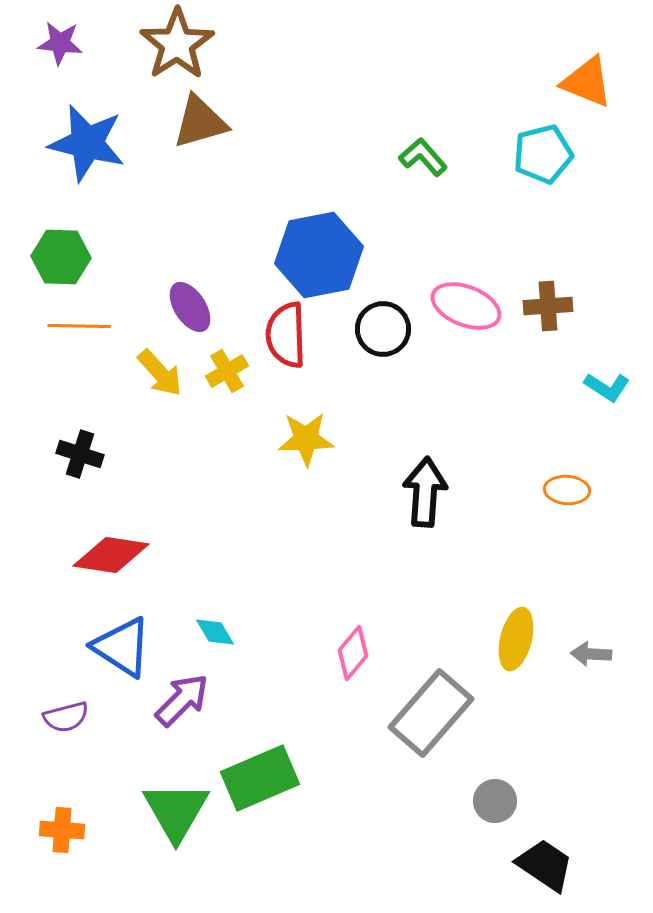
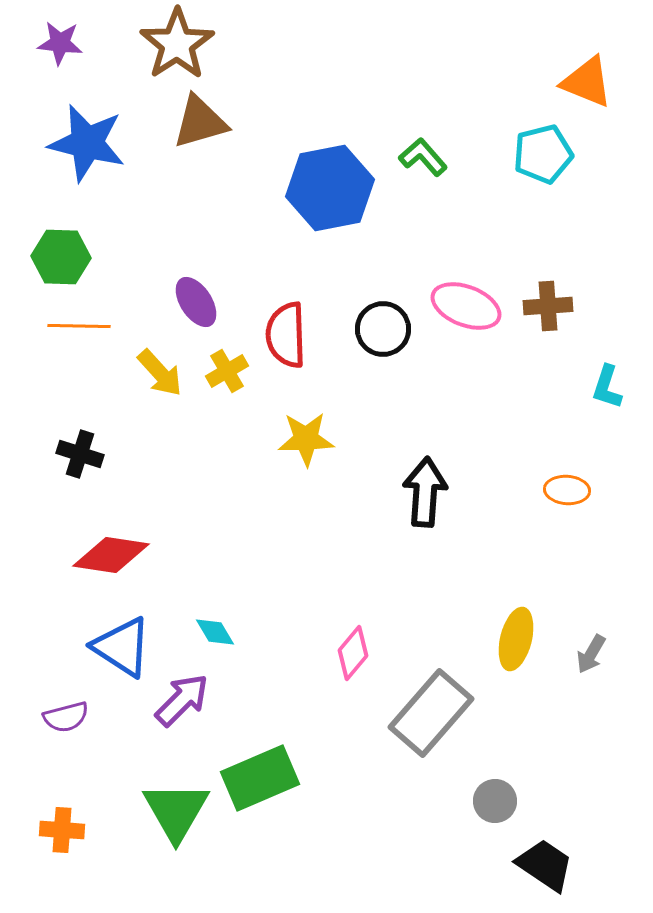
blue hexagon: moved 11 px right, 67 px up
purple ellipse: moved 6 px right, 5 px up
cyan L-shape: rotated 75 degrees clockwise
gray arrow: rotated 63 degrees counterclockwise
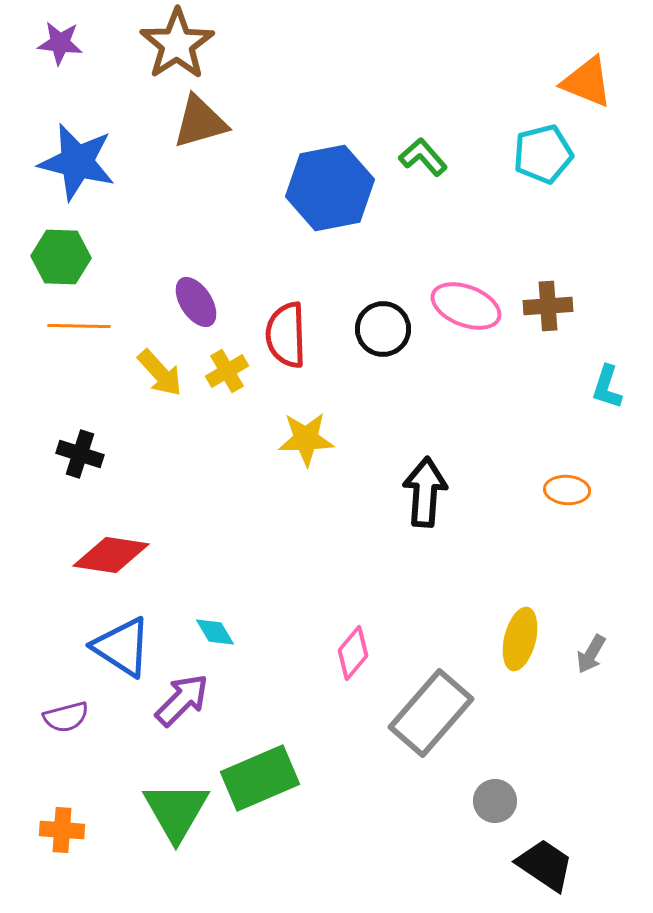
blue star: moved 10 px left, 19 px down
yellow ellipse: moved 4 px right
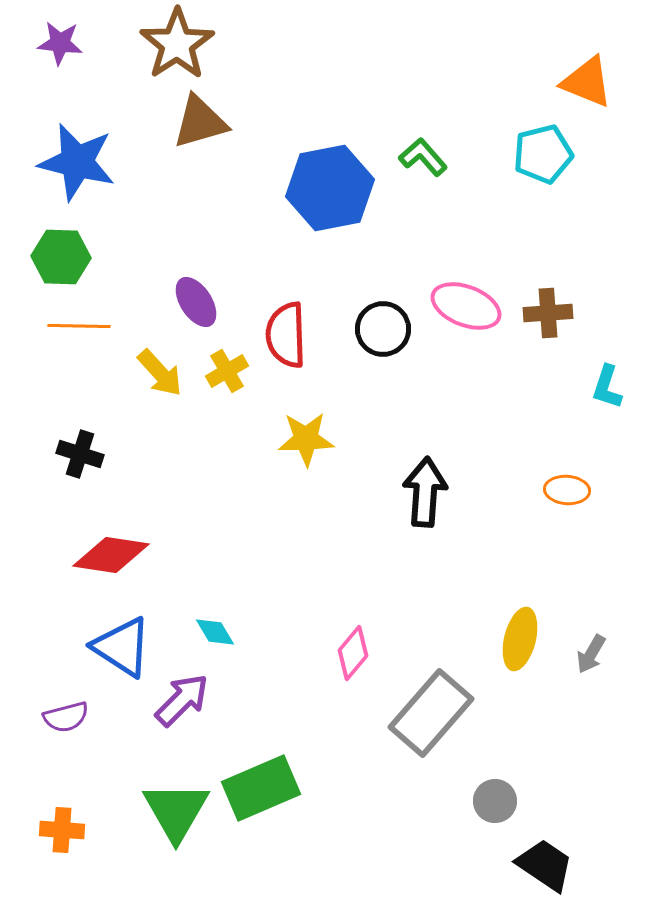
brown cross: moved 7 px down
green rectangle: moved 1 px right, 10 px down
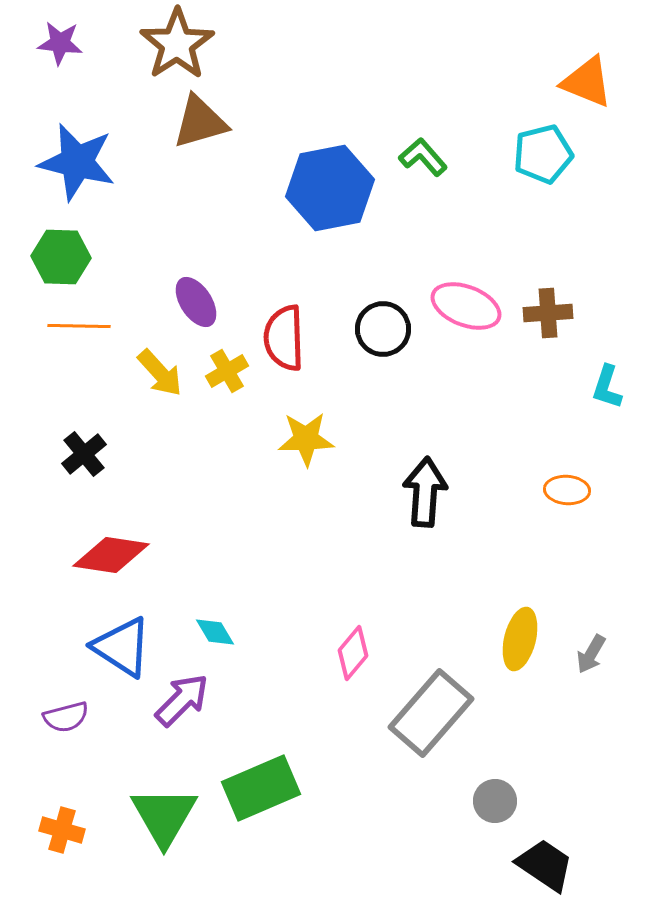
red semicircle: moved 2 px left, 3 px down
black cross: moved 4 px right; rotated 33 degrees clockwise
green triangle: moved 12 px left, 5 px down
orange cross: rotated 12 degrees clockwise
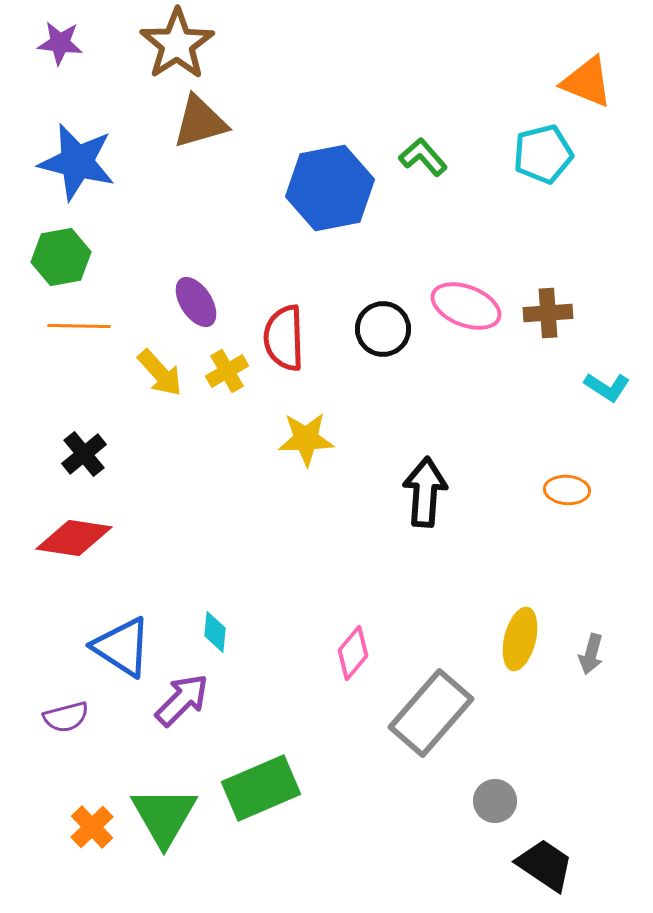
green hexagon: rotated 12 degrees counterclockwise
cyan L-shape: rotated 75 degrees counterclockwise
red diamond: moved 37 px left, 17 px up
cyan diamond: rotated 36 degrees clockwise
gray arrow: rotated 15 degrees counterclockwise
orange cross: moved 30 px right, 3 px up; rotated 30 degrees clockwise
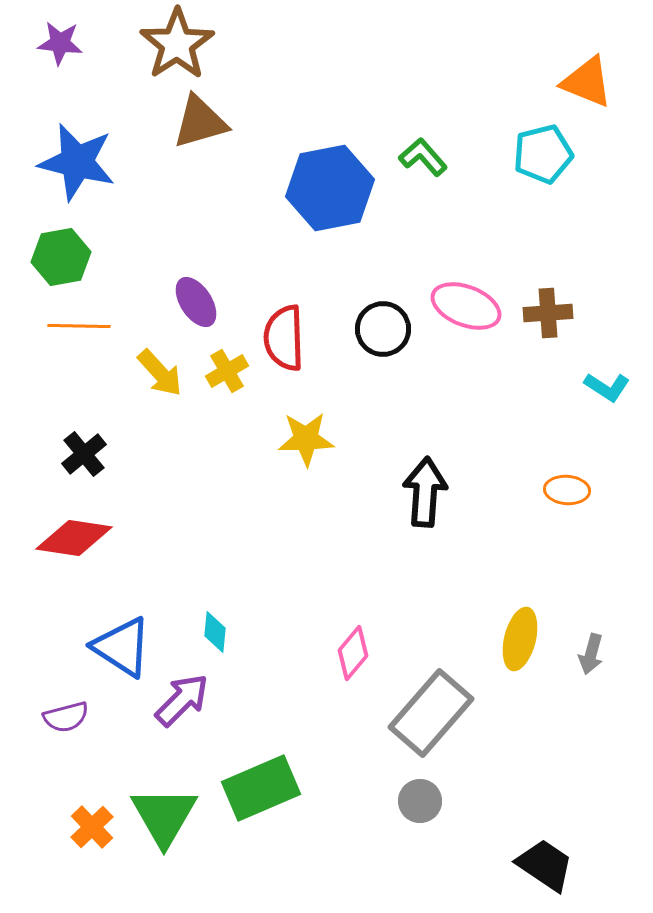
gray circle: moved 75 px left
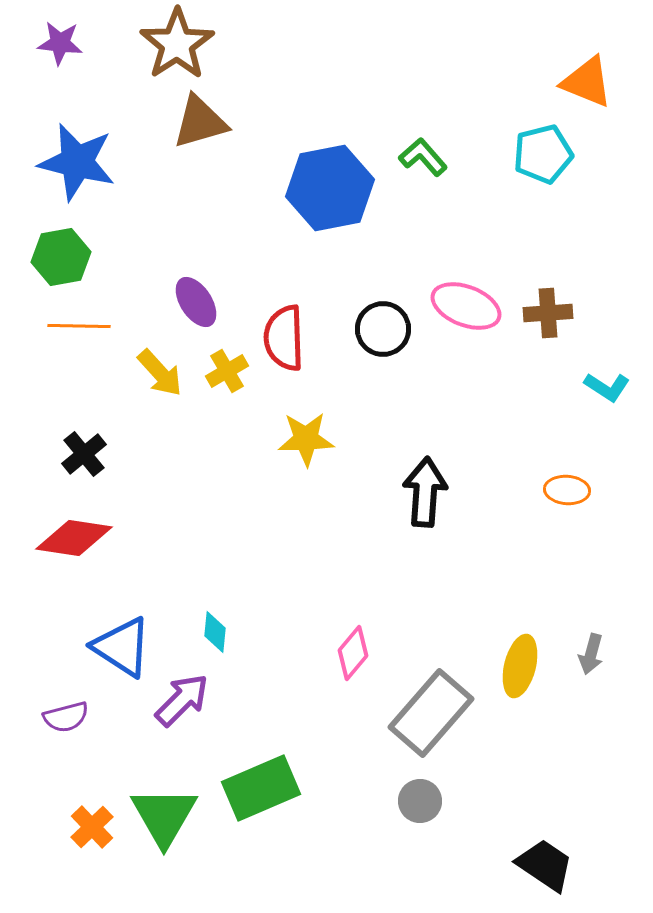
yellow ellipse: moved 27 px down
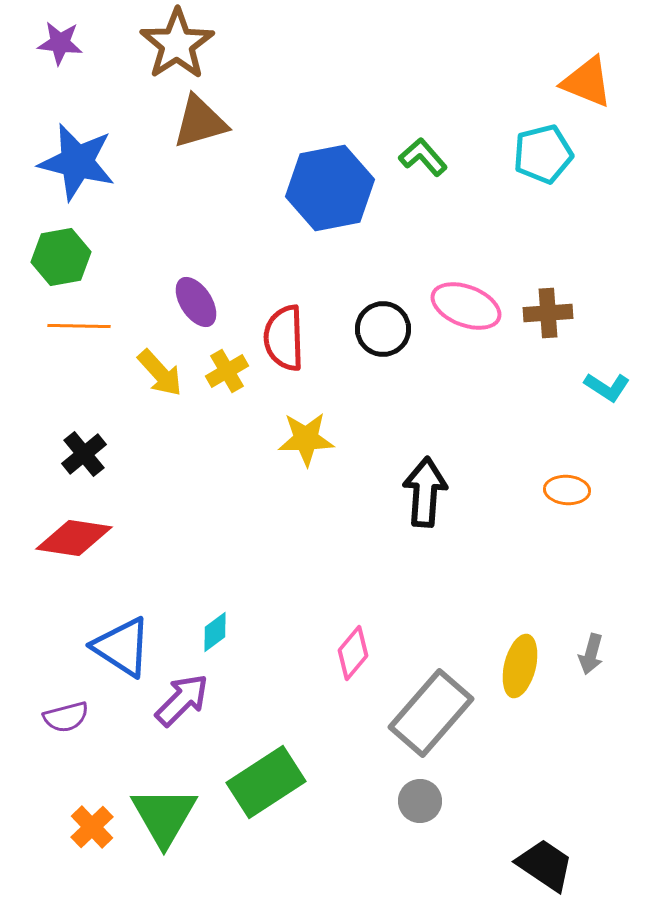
cyan diamond: rotated 48 degrees clockwise
green rectangle: moved 5 px right, 6 px up; rotated 10 degrees counterclockwise
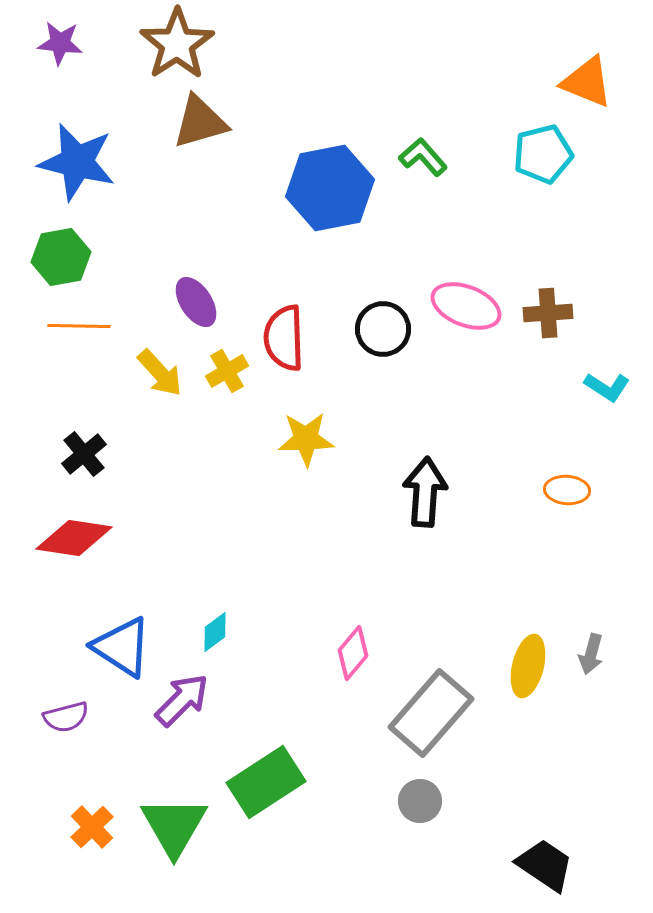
yellow ellipse: moved 8 px right
green triangle: moved 10 px right, 10 px down
